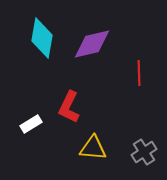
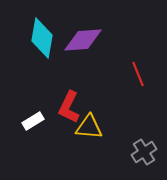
purple diamond: moved 9 px left, 4 px up; rotated 9 degrees clockwise
red line: moved 1 px left, 1 px down; rotated 20 degrees counterclockwise
white rectangle: moved 2 px right, 3 px up
yellow triangle: moved 4 px left, 21 px up
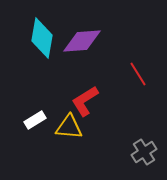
purple diamond: moved 1 px left, 1 px down
red line: rotated 10 degrees counterclockwise
red L-shape: moved 16 px right, 6 px up; rotated 32 degrees clockwise
white rectangle: moved 2 px right, 1 px up
yellow triangle: moved 20 px left
